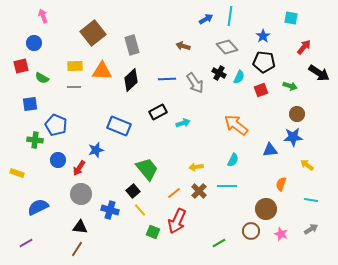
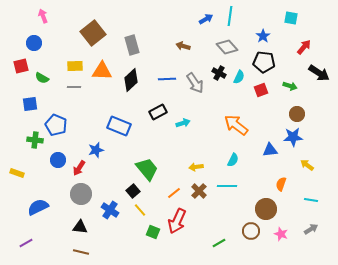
blue cross at (110, 210): rotated 18 degrees clockwise
brown line at (77, 249): moved 4 px right, 3 px down; rotated 70 degrees clockwise
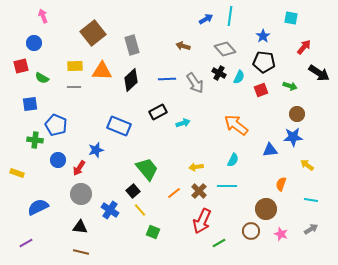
gray diamond at (227, 47): moved 2 px left, 2 px down
red arrow at (177, 221): moved 25 px right
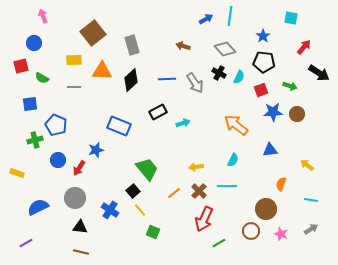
yellow rectangle at (75, 66): moved 1 px left, 6 px up
blue star at (293, 137): moved 20 px left, 25 px up
green cross at (35, 140): rotated 21 degrees counterclockwise
gray circle at (81, 194): moved 6 px left, 4 px down
red arrow at (202, 221): moved 2 px right, 2 px up
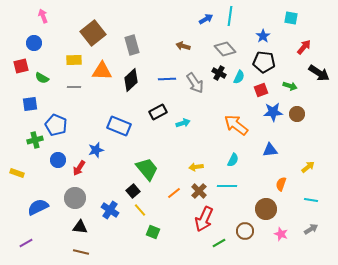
yellow arrow at (307, 165): moved 1 px right, 2 px down; rotated 104 degrees clockwise
brown circle at (251, 231): moved 6 px left
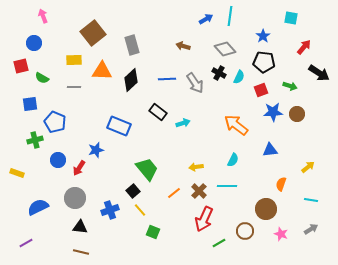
black rectangle at (158, 112): rotated 66 degrees clockwise
blue pentagon at (56, 125): moved 1 px left, 3 px up
blue cross at (110, 210): rotated 36 degrees clockwise
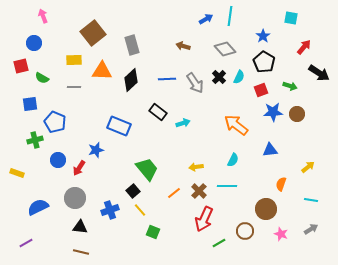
black pentagon at (264, 62): rotated 25 degrees clockwise
black cross at (219, 73): moved 4 px down; rotated 16 degrees clockwise
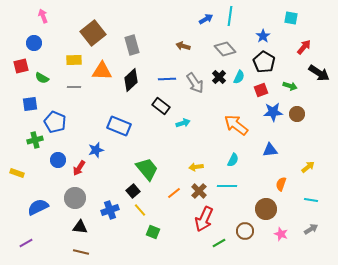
black rectangle at (158, 112): moved 3 px right, 6 px up
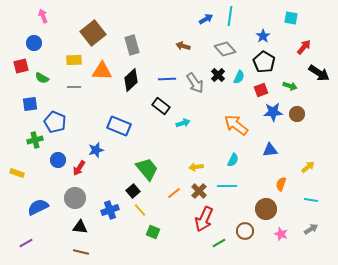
black cross at (219, 77): moved 1 px left, 2 px up
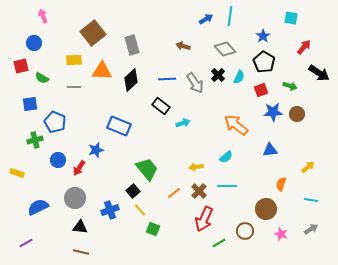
cyan semicircle at (233, 160): moved 7 px left, 3 px up; rotated 24 degrees clockwise
green square at (153, 232): moved 3 px up
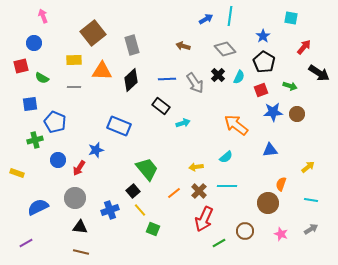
brown circle at (266, 209): moved 2 px right, 6 px up
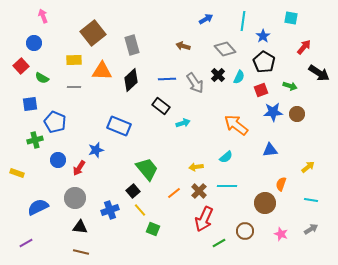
cyan line at (230, 16): moved 13 px right, 5 px down
red square at (21, 66): rotated 28 degrees counterclockwise
brown circle at (268, 203): moved 3 px left
